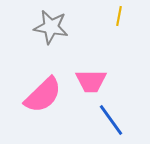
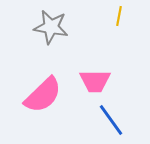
pink trapezoid: moved 4 px right
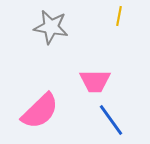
pink semicircle: moved 3 px left, 16 px down
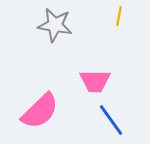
gray star: moved 4 px right, 2 px up
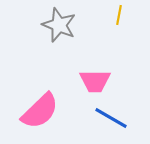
yellow line: moved 1 px up
gray star: moved 4 px right; rotated 12 degrees clockwise
blue line: moved 2 px up; rotated 24 degrees counterclockwise
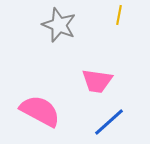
pink trapezoid: moved 2 px right; rotated 8 degrees clockwise
pink semicircle: rotated 108 degrees counterclockwise
blue line: moved 2 px left, 4 px down; rotated 72 degrees counterclockwise
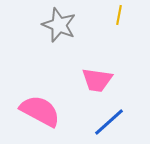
pink trapezoid: moved 1 px up
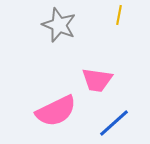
pink semicircle: moved 16 px right; rotated 126 degrees clockwise
blue line: moved 5 px right, 1 px down
